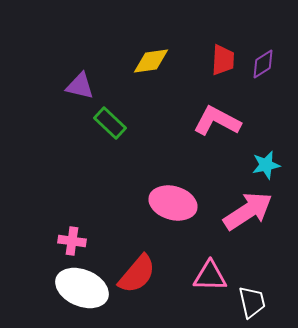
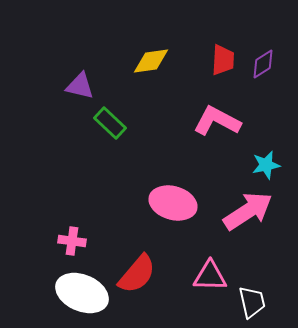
white ellipse: moved 5 px down
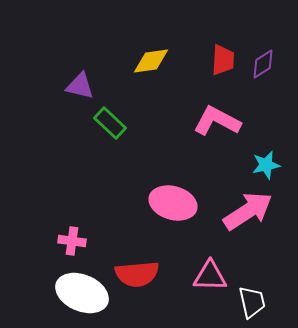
red semicircle: rotated 45 degrees clockwise
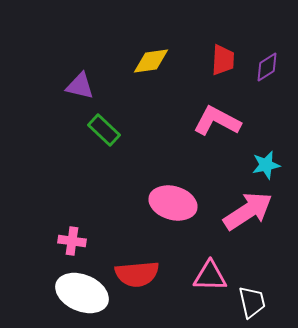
purple diamond: moved 4 px right, 3 px down
green rectangle: moved 6 px left, 7 px down
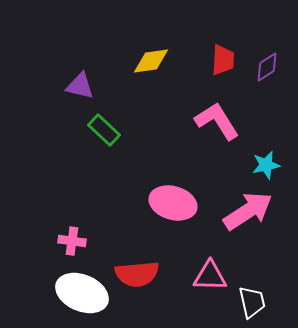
pink L-shape: rotated 30 degrees clockwise
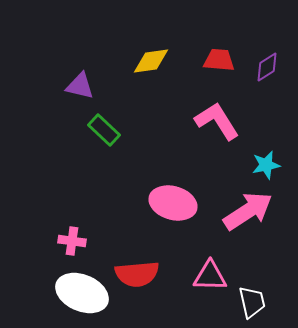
red trapezoid: moved 4 px left; rotated 88 degrees counterclockwise
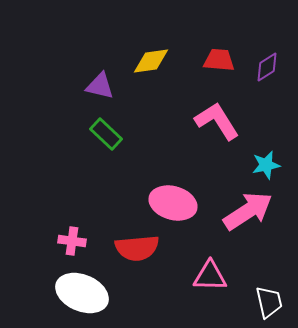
purple triangle: moved 20 px right
green rectangle: moved 2 px right, 4 px down
red semicircle: moved 26 px up
white trapezoid: moved 17 px right
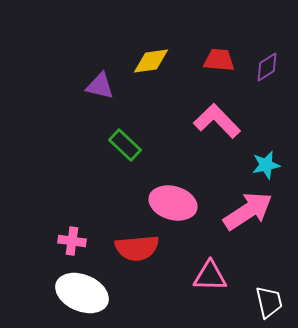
pink L-shape: rotated 12 degrees counterclockwise
green rectangle: moved 19 px right, 11 px down
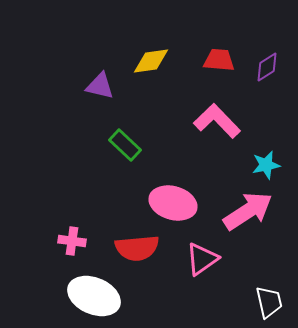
pink triangle: moved 8 px left, 17 px up; rotated 36 degrees counterclockwise
white ellipse: moved 12 px right, 3 px down
